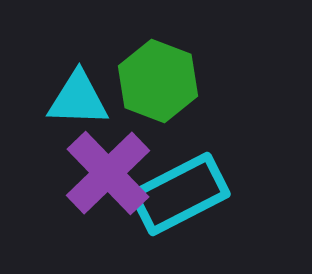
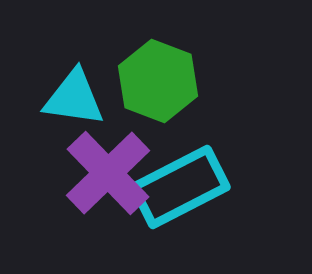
cyan triangle: moved 4 px left, 1 px up; rotated 6 degrees clockwise
cyan rectangle: moved 7 px up
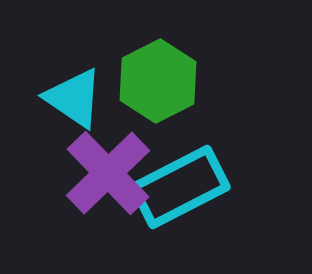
green hexagon: rotated 12 degrees clockwise
cyan triangle: rotated 26 degrees clockwise
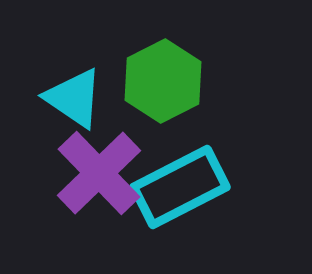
green hexagon: moved 5 px right
purple cross: moved 9 px left
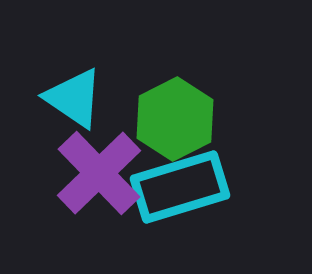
green hexagon: moved 12 px right, 38 px down
cyan rectangle: rotated 10 degrees clockwise
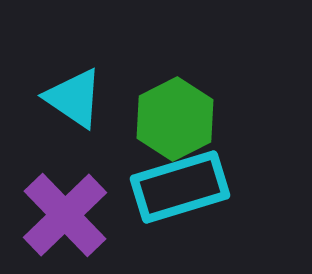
purple cross: moved 34 px left, 42 px down
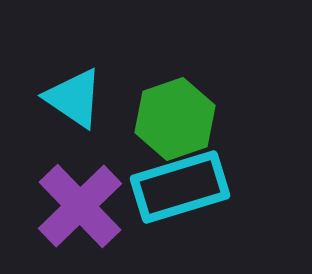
green hexagon: rotated 8 degrees clockwise
purple cross: moved 15 px right, 9 px up
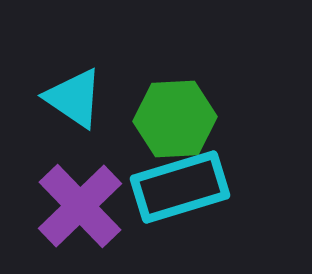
green hexagon: rotated 16 degrees clockwise
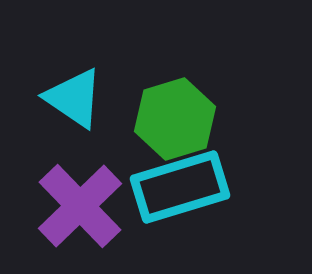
green hexagon: rotated 14 degrees counterclockwise
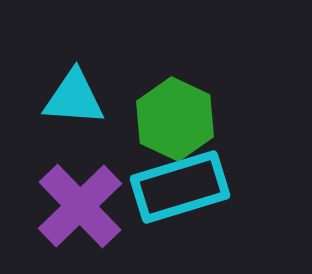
cyan triangle: rotated 30 degrees counterclockwise
green hexagon: rotated 18 degrees counterclockwise
